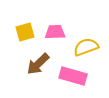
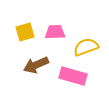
brown arrow: moved 2 px left, 1 px down; rotated 20 degrees clockwise
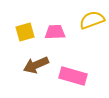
yellow semicircle: moved 6 px right, 27 px up
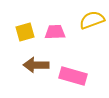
brown arrow: rotated 25 degrees clockwise
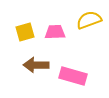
yellow semicircle: moved 3 px left
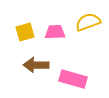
yellow semicircle: moved 1 px left, 2 px down
pink rectangle: moved 3 px down
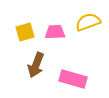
brown arrow: rotated 70 degrees counterclockwise
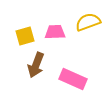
yellow square: moved 4 px down
pink rectangle: rotated 8 degrees clockwise
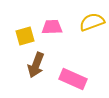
yellow semicircle: moved 4 px right
pink trapezoid: moved 3 px left, 5 px up
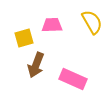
yellow semicircle: rotated 80 degrees clockwise
pink trapezoid: moved 2 px up
yellow square: moved 1 px left, 2 px down
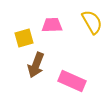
pink rectangle: moved 1 px left, 2 px down
